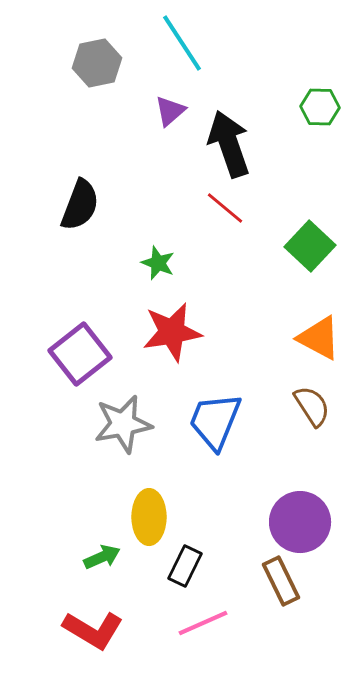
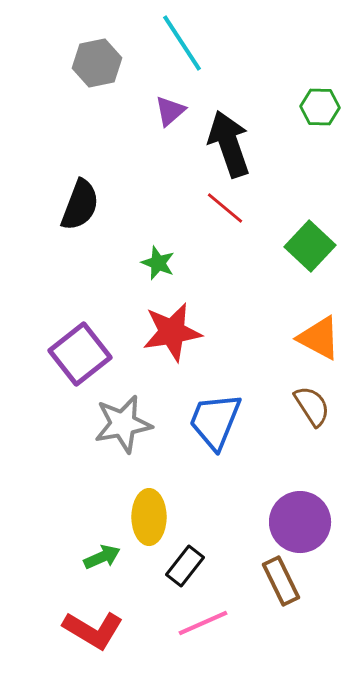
black rectangle: rotated 12 degrees clockwise
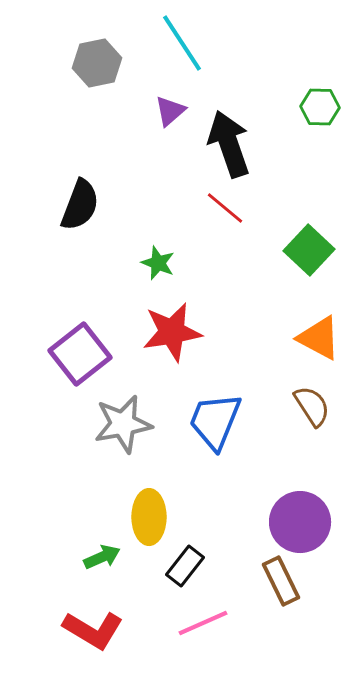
green square: moved 1 px left, 4 px down
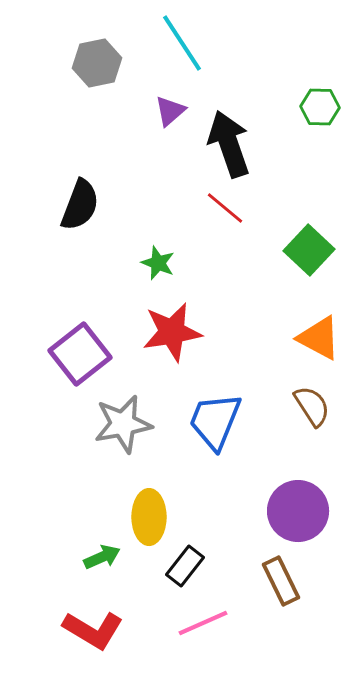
purple circle: moved 2 px left, 11 px up
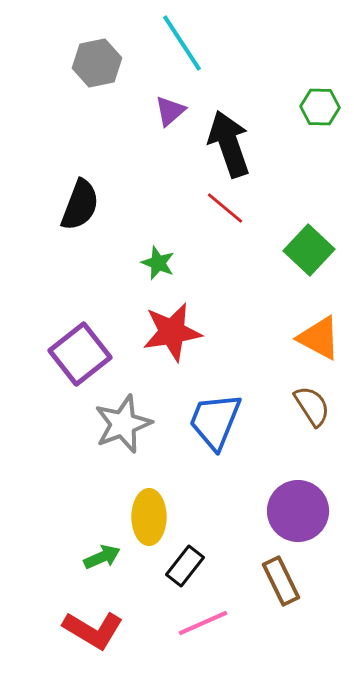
gray star: rotated 10 degrees counterclockwise
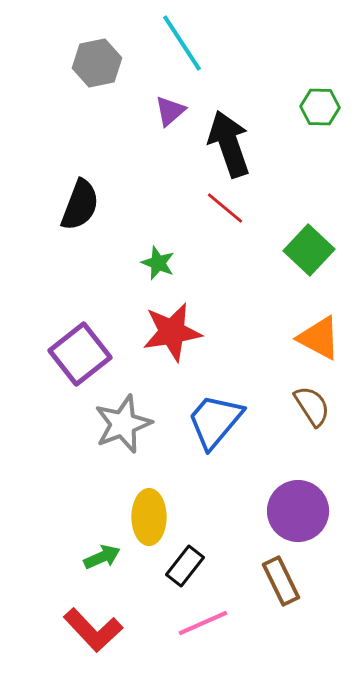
blue trapezoid: rotated 18 degrees clockwise
red L-shape: rotated 16 degrees clockwise
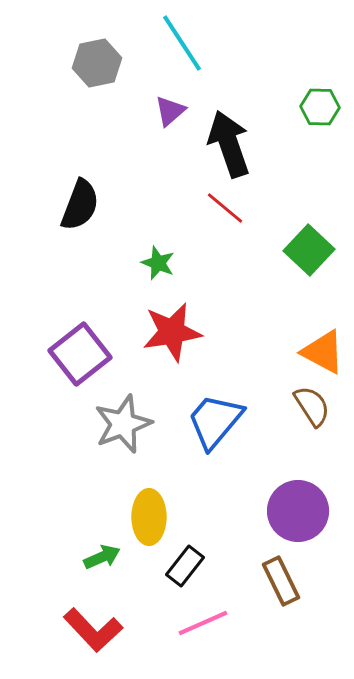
orange triangle: moved 4 px right, 14 px down
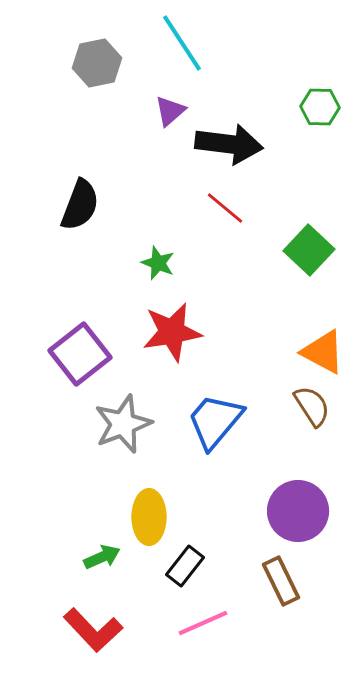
black arrow: rotated 116 degrees clockwise
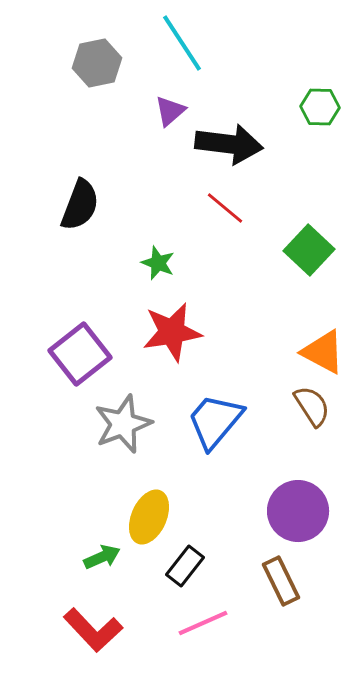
yellow ellipse: rotated 24 degrees clockwise
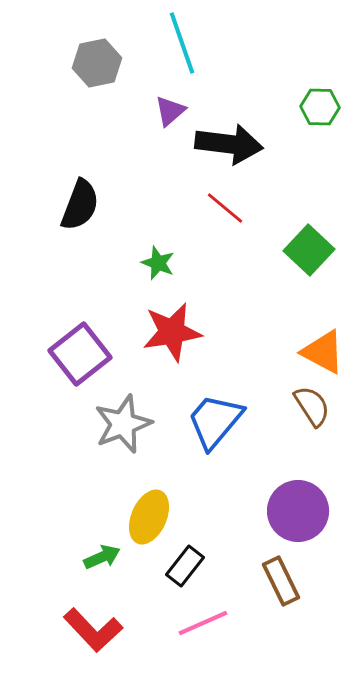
cyan line: rotated 14 degrees clockwise
